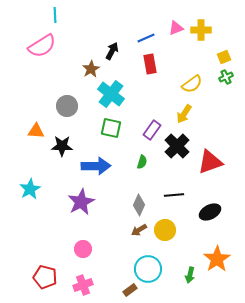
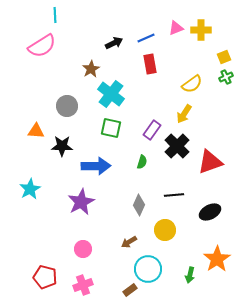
black arrow: moved 2 px right, 8 px up; rotated 36 degrees clockwise
brown arrow: moved 10 px left, 12 px down
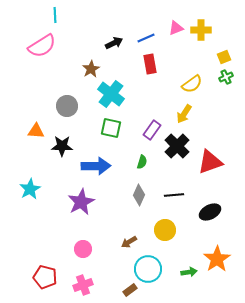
gray diamond: moved 10 px up
green arrow: moved 1 px left, 3 px up; rotated 112 degrees counterclockwise
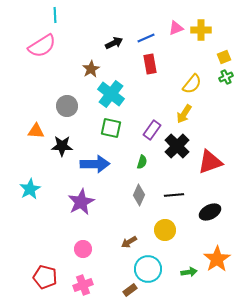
yellow semicircle: rotated 15 degrees counterclockwise
blue arrow: moved 1 px left, 2 px up
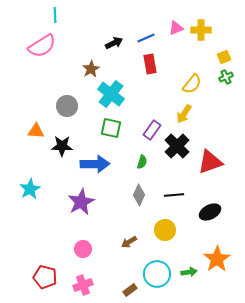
cyan circle: moved 9 px right, 5 px down
